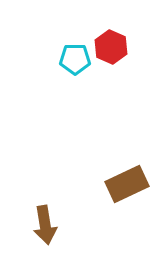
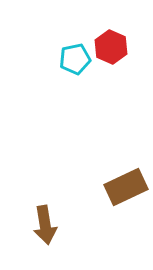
cyan pentagon: rotated 12 degrees counterclockwise
brown rectangle: moved 1 px left, 3 px down
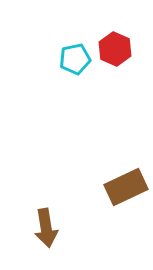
red hexagon: moved 4 px right, 2 px down
brown arrow: moved 1 px right, 3 px down
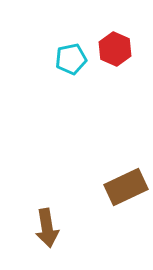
cyan pentagon: moved 4 px left
brown arrow: moved 1 px right
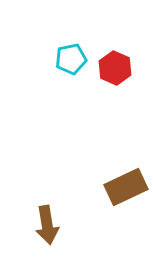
red hexagon: moved 19 px down
brown arrow: moved 3 px up
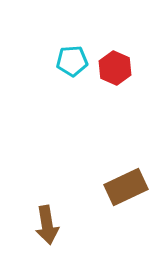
cyan pentagon: moved 1 px right, 2 px down; rotated 8 degrees clockwise
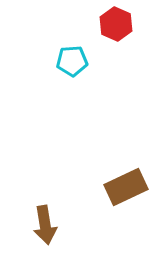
red hexagon: moved 1 px right, 44 px up
brown arrow: moved 2 px left
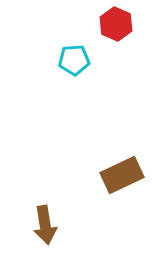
cyan pentagon: moved 2 px right, 1 px up
brown rectangle: moved 4 px left, 12 px up
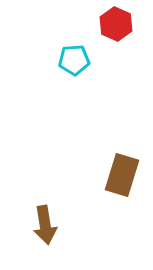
brown rectangle: rotated 48 degrees counterclockwise
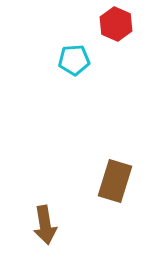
brown rectangle: moved 7 px left, 6 px down
